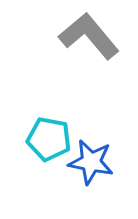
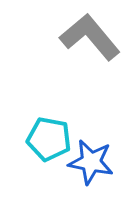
gray L-shape: moved 1 px right, 1 px down
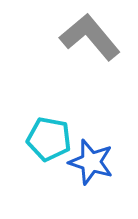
blue star: rotated 6 degrees clockwise
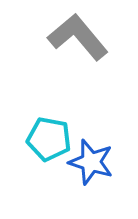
gray L-shape: moved 12 px left
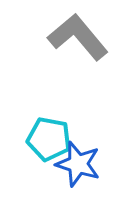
blue star: moved 13 px left, 2 px down
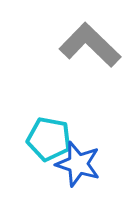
gray L-shape: moved 12 px right, 8 px down; rotated 6 degrees counterclockwise
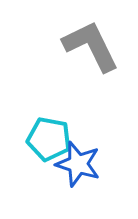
gray L-shape: moved 1 px right, 1 px down; rotated 20 degrees clockwise
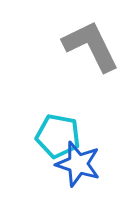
cyan pentagon: moved 9 px right, 3 px up
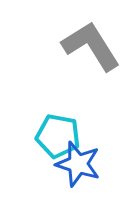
gray L-shape: rotated 6 degrees counterclockwise
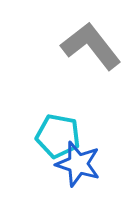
gray L-shape: rotated 6 degrees counterclockwise
